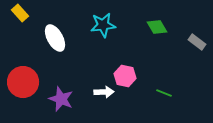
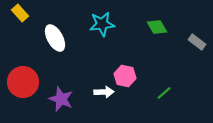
cyan star: moved 1 px left, 1 px up
green line: rotated 63 degrees counterclockwise
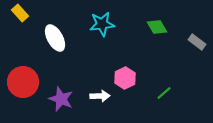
pink hexagon: moved 2 px down; rotated 20 degrees clockwise
white arrow: moved 4 px left, 4 px down
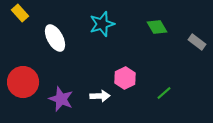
cyan star: rotated 10 degrees counterclockwise
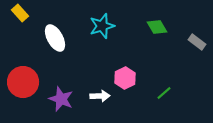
cyan star: moved 2 px down
